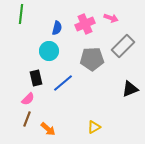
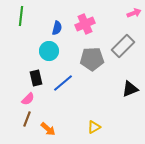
green line: moved 2 px down
pink arrow: moved 23 px right, 5 px up; rotated 40 degrees counterclockwise
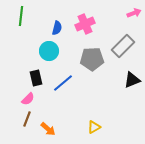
black triangle: moved 2 px right, 9 px up
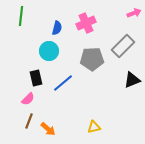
pink cross: moved 1 px right, 1 px up
brown line: moved 2 px right, 2 px down
yellow triangle: rotated 16 degrees clockwise
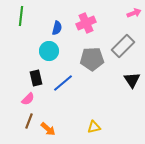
black triangle: rotated 42 degrees counterclockwise
